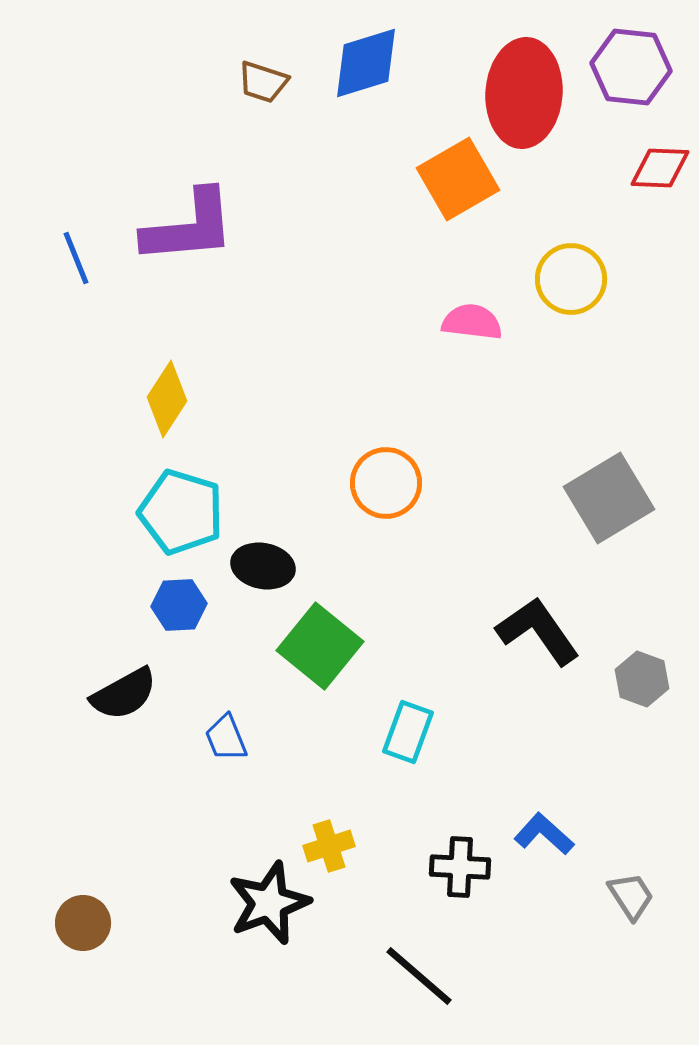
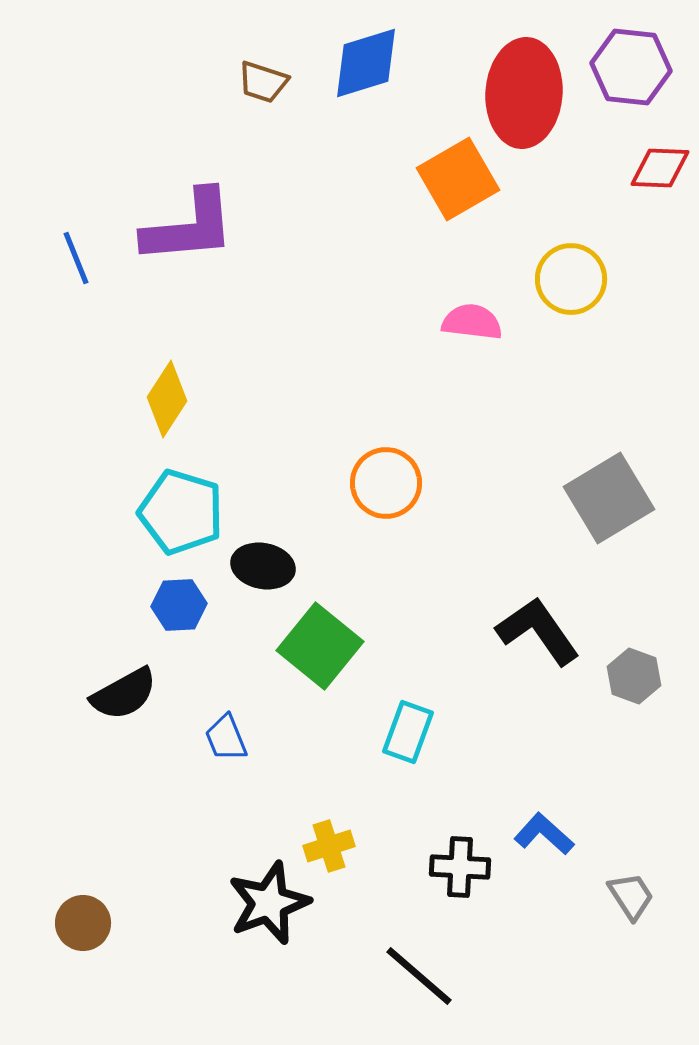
gray hexagon: moved 8 px left, 3 px up
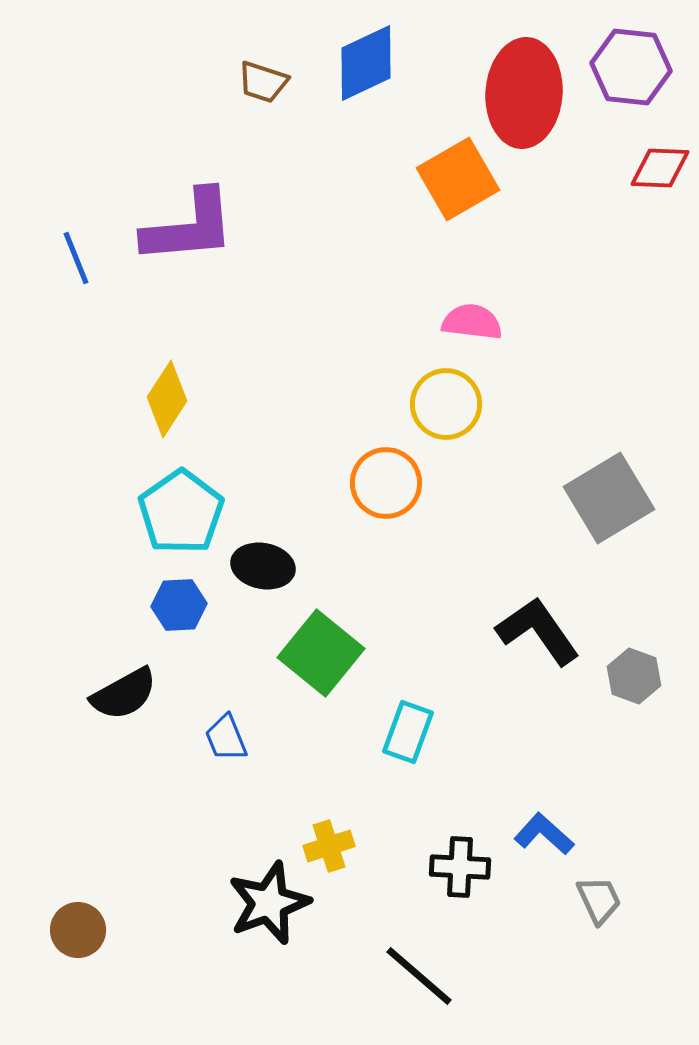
blue diamond: rotated 8 degrees counterclockwise
yellow circle: moved 125 px left, 125 px down
cyan pentagon: rotated 20 degrees clockwise
green square: moved 1 px right, 7 px down
gray trapezoid: moved 32 px left, 4 px down; rotated 8 degrees clockwise
brown circle: moved 5 px left, 7 px down
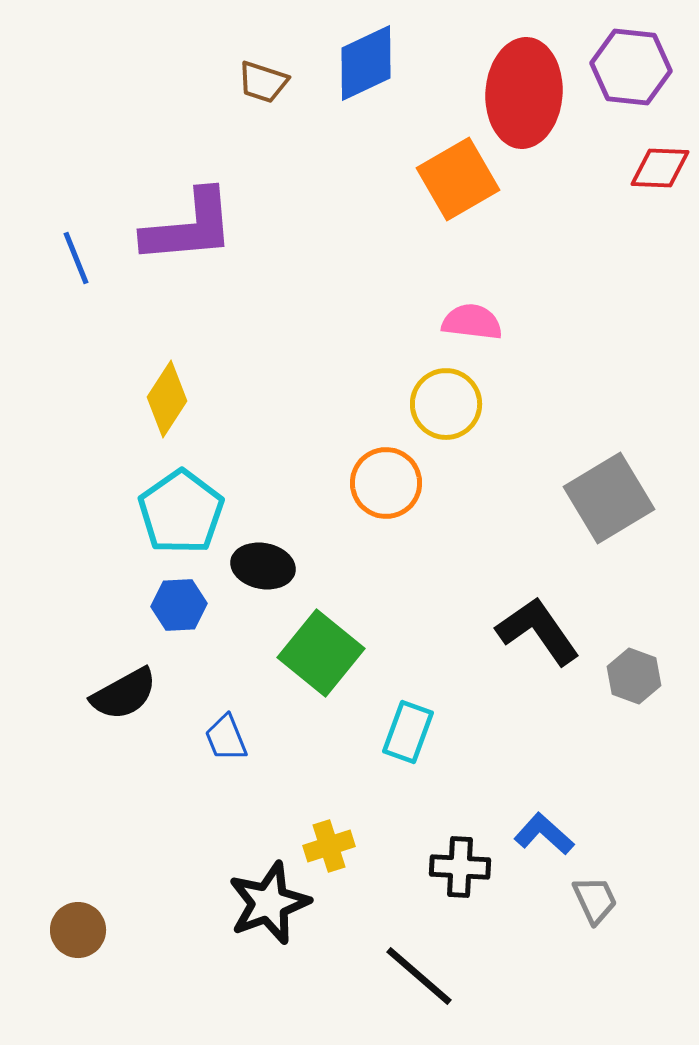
gray trapezoid: moved 4 px left
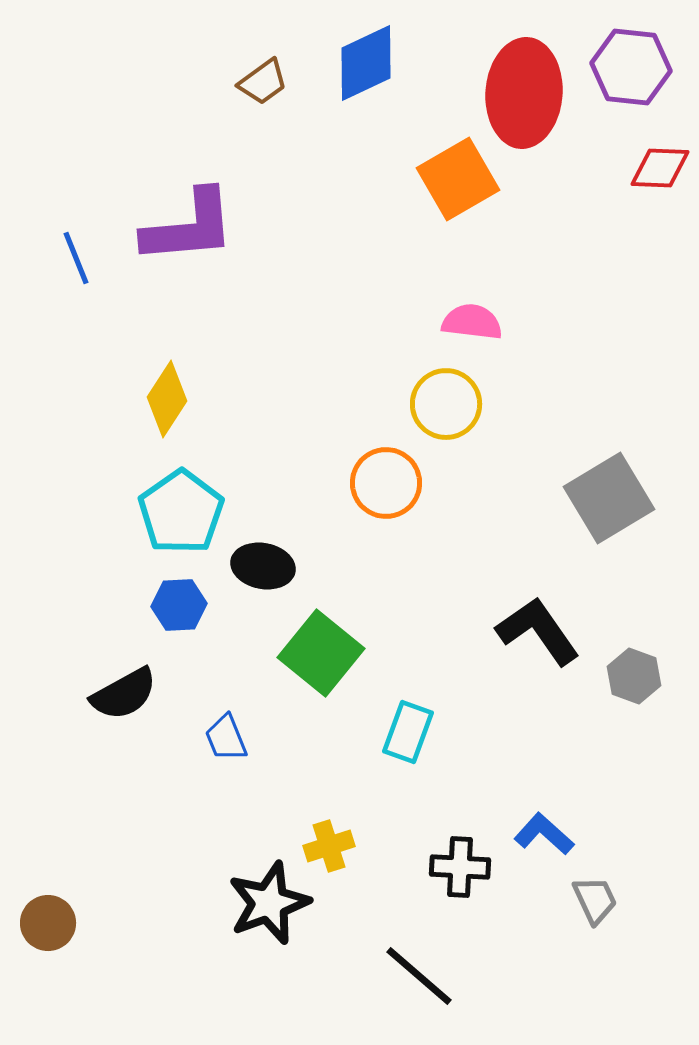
brown trapezoid: rotated 54 degrees counterclockwise
brown circle: moved 30 px left, 7 px up
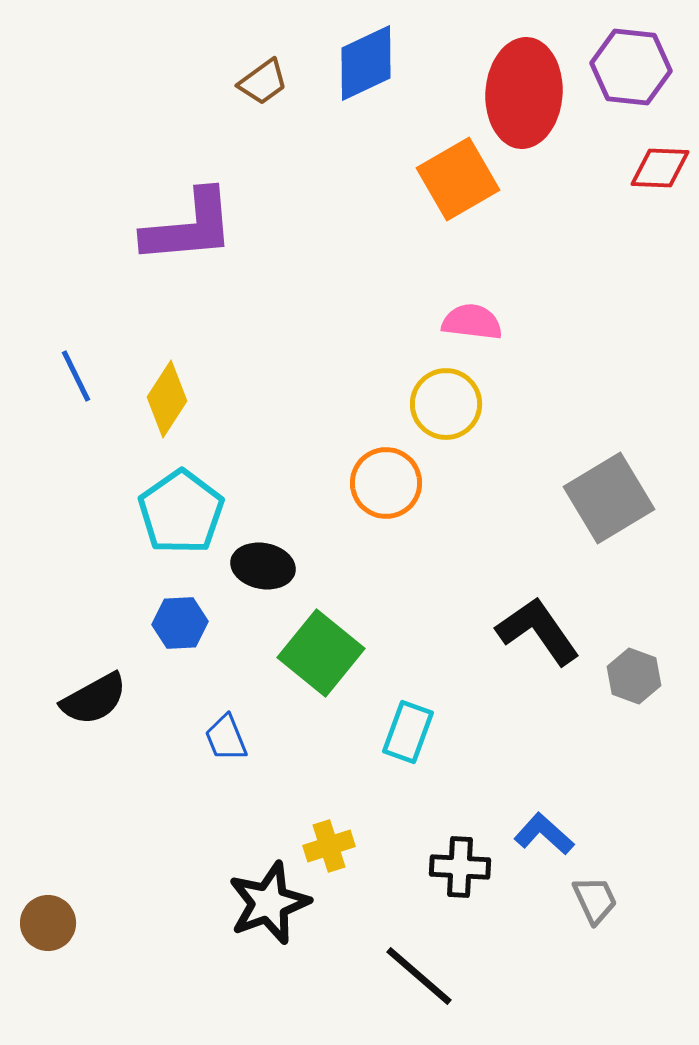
blue line: moved 118 px down; rotated 4 degrees counterclockwise
blue hexagon: moved 1 px right, 18 px down
black semicircle: moved 30 px left, 5 px down
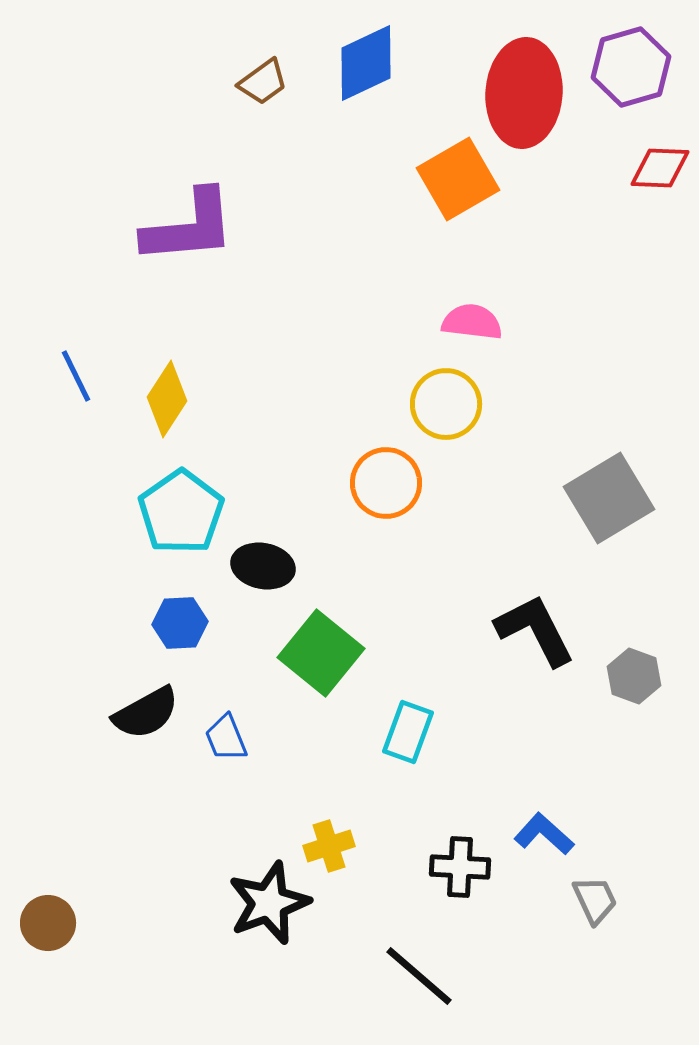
purple hexagon: rotated 22 degrees counterclockwise
black L-shape: moved 3 px left, 1 px up; rotated 8 degrees clockwise
black semicircle: moved 52 px right, 14 px down
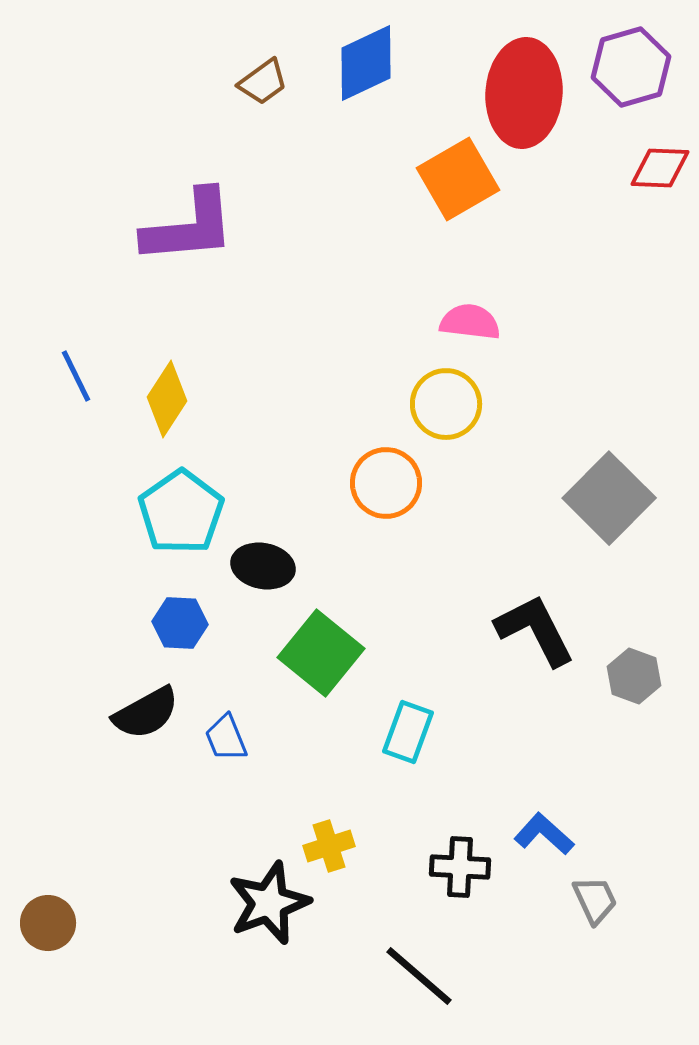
pink semicircle: moved 2 px left
gray square: rotated 14 degrees counterclockwise
blue hexagon: rotated 6 degrees clockwise
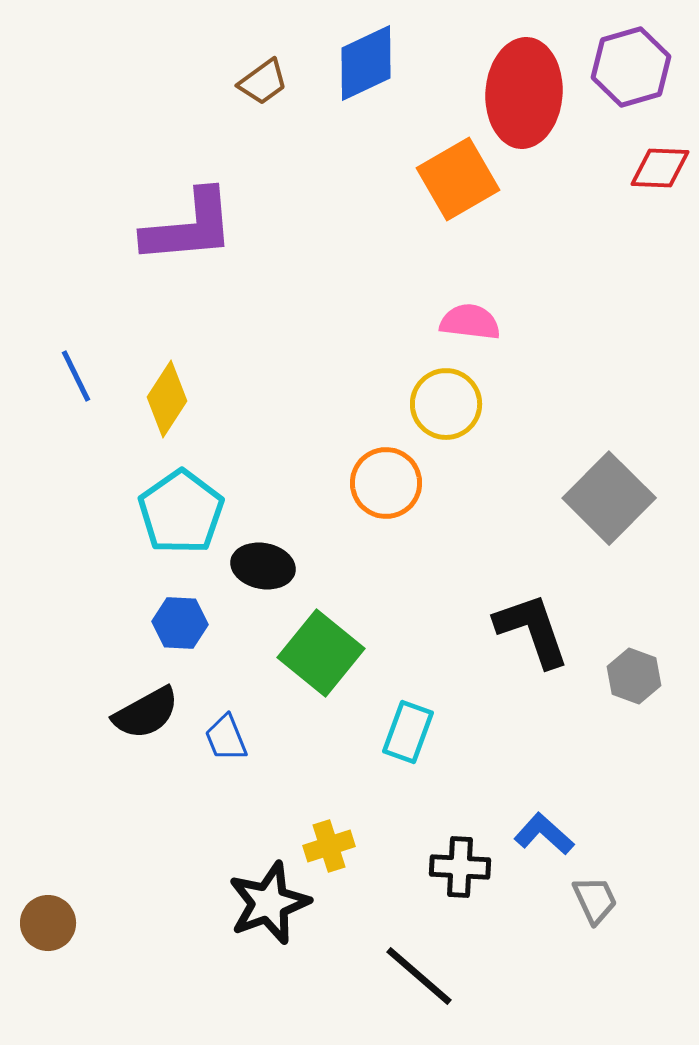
black L-shape: moved 3 px left; rotated 8 degrees clockwise
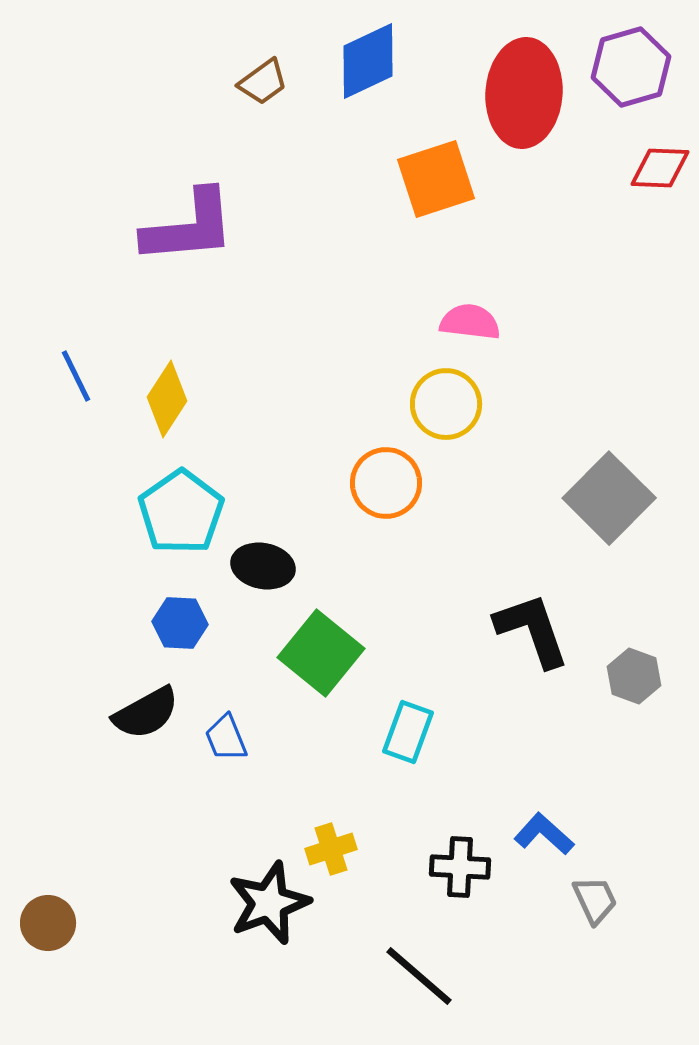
blue diamond: moved 2 px right, 2 px up
orange square: moved 22 px left; rotated 12 degrees clockwise
yellow cross: moved 2 px right, 3 px down
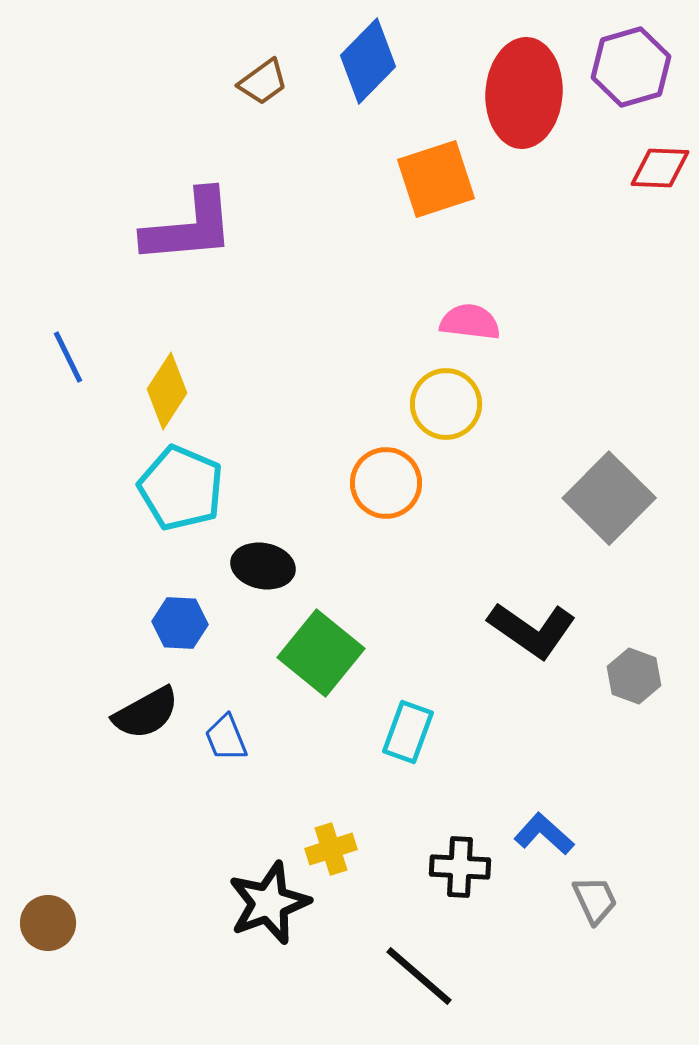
blue diamond: rotated 20 degrees counterclockwise
blue line: moved 8 px left, 19 px up
yellow diamond: moved 8 px up
cyan pentagon: moved 24 px up; rotated 14 degrees counterclockwise
black L-shape: rotated 144 degrees clockwise
